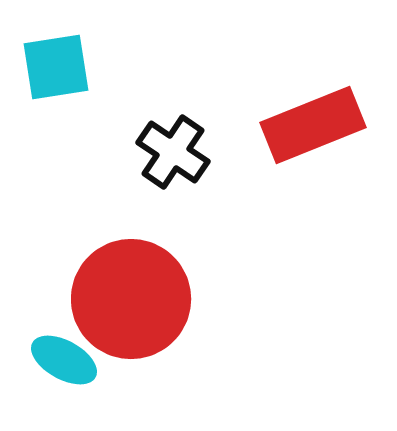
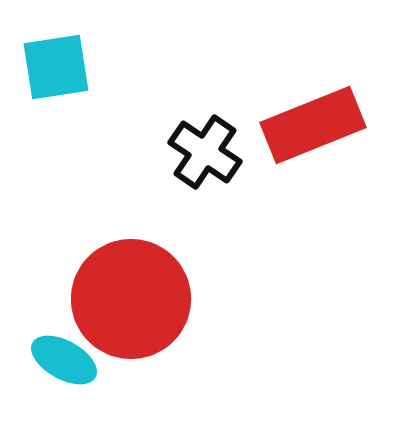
black cross: moved 32 px right
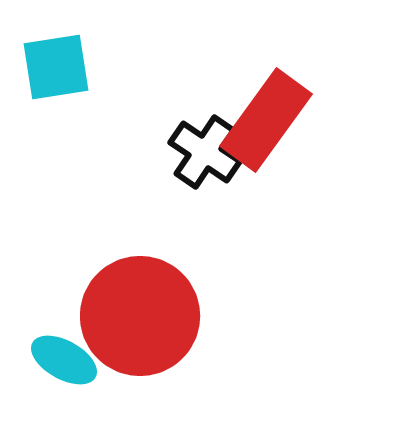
red rectangle: moved 47 px left, 5 px up; rotated 32 degrees counterclockwise
red circle: moved 9 px right, 17 px down
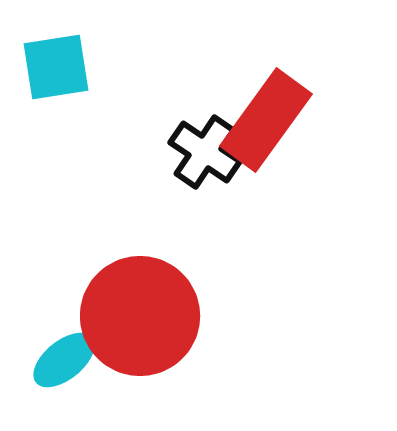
cyan ellipse: rotated 68 degrees counterclockwise
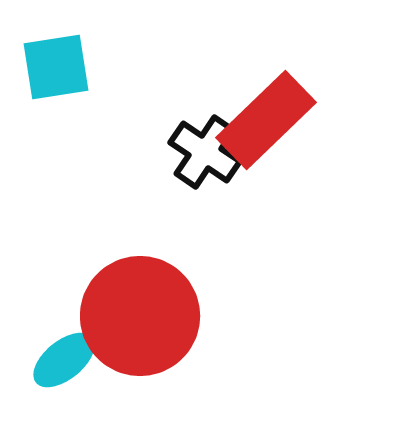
red rectangle: rotated 10 degrees clockwise
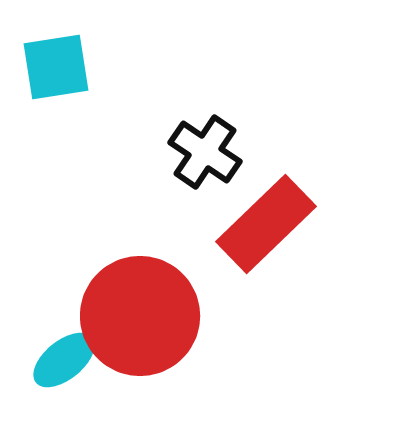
red rectangle: moved 104 px down
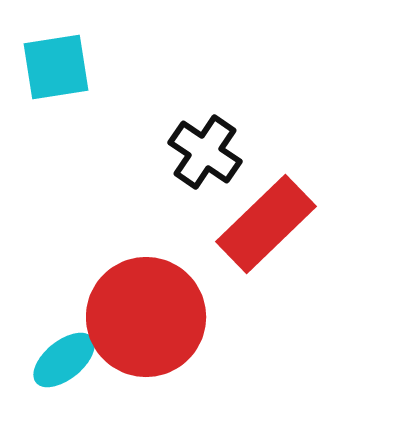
red circle: moved 6 px right, 1 px down
